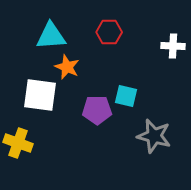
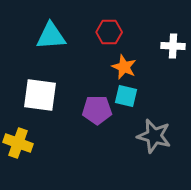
orange star: moved 57 px right
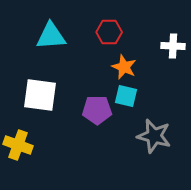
yellow cross: moved 2 px down
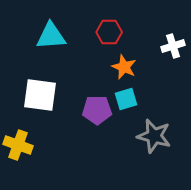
white cross: rotated 20 degrees counterclockwise
cyan square: moved 3 px down; rotated 30 degrees counterclockwise
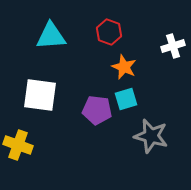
red hexagon: rotated 20 degrees clockwise
purple pentagon: rotated 8 degrees clockwise
gray star: moved 3 px left
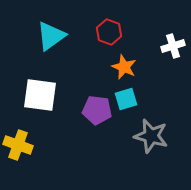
cyan triangle: rotated 32 degrees counterclockwise
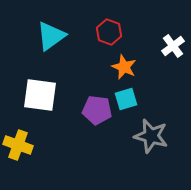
white cross: rotated 20 degrees counterclockwise
